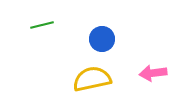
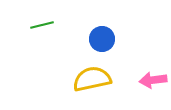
pink arrow: moved 7 px down
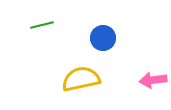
blue circle: moved 1 px right, 1 px up
yellow semicircle: moved 11 px left
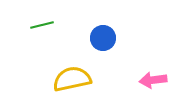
yellow semicircle: moved 9 px left
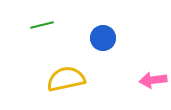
yellow semicircle: moved 6 px left
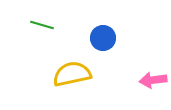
green line: rotated 30 degrees clockwise
yellow semicircle: moved 6 px right, 5 px up
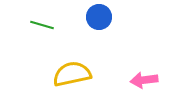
blue circle: moved 4 px left, 21 px up
pink arrow: moved 9 px left
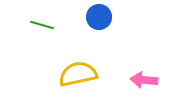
yellow semicircle: moved 6 px right
pink arrow: rotated 12 degrees clockwise
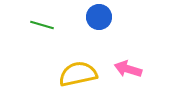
pink arrow: moved 16 px left, 11 px up; rotated 12 degrees clockwise
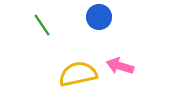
green line: rotated 40 degrees clockwise
pink arrow: moved 8 px left, 3 px up
